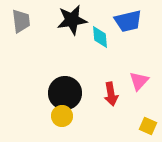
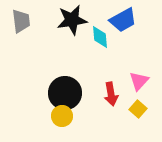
blue trapezoid: moved 5 px left, 1 px up; rotated 16 degrees counterclockwise
yellow square: moved 10 px left, 17 px up; rotated 18 degrees clockwise
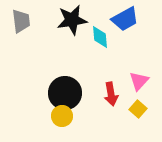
blue trapezoid: moved 2 px right, 1 px up
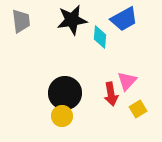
blue trapezoid: moved 1 px left
cyan diamond: rotated 10 degrees clockwise
pink triangle: moved 12 px left
yellow square: rotated 18 degrees clockwise
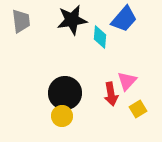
blue trapezoid: rotated 20 degrees counterclockwise
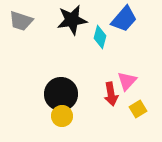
gray trapezoid: rotated 115 degrees clockwise
cyan diamond: rotated 10 degrees clockwise
black circle: moved 4 px left, 1 px down
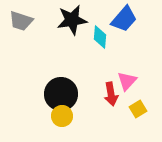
cyan diamond: rotated 10 degrees counterclockwise
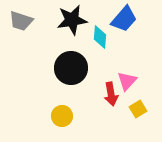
black circle: moved 10 px right, 26 px up
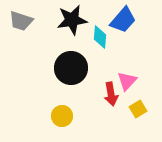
blue trapezoid: moved 1 px left, 1 px down
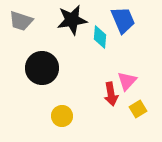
blue trapezoid: rotated 64 degrees counterclockwise
black circle: moved 29 px left
